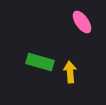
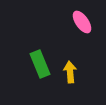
green rectangle: moved 2 px down; rotated 52 degrees clockwise
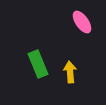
green rectangle: moved 2 px left
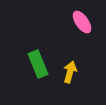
yellow arrow: rotated 20 degrees clockwise
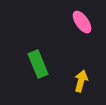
yellow arrow: moved 11 px right, 9 px down
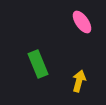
yellow arrow: moved 2 px left
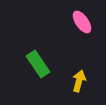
green rectangle: rotated 12 degrees counterclockwise
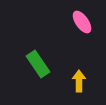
yellow arrow: rotated 15 degrees counterclockwise
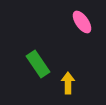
yellow arrow: moved 11 px left, 2 px down
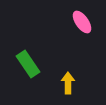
green rectangle: moved 10 px left
